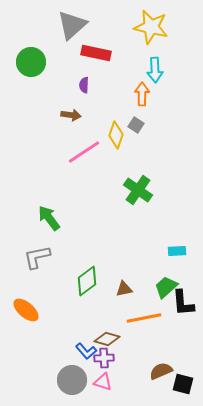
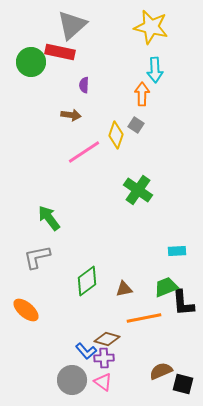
red rectangle: moved 36 px left, 1 px up
green trapezoid: rotated 20 degrees clockwise
pink triangle: rotated 18 degrees clockwise
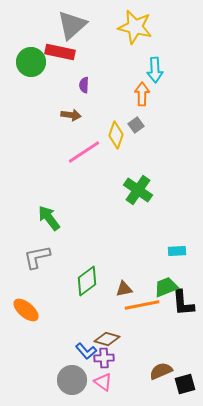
yellow star: moved 16 px left
gray square: rotated 21 degrees clockwise
orange line: moved 2 px left, 13 px up
black square: moved 2 px right; rotated 30 degrees counterclockwise
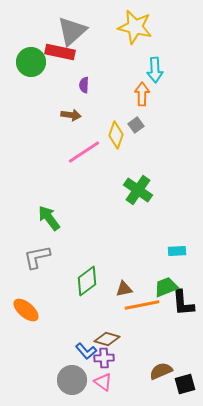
gray triangle: moved 6 px down
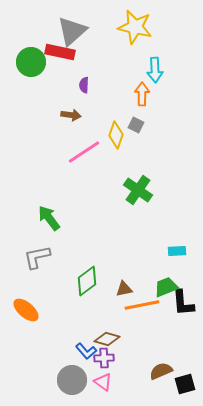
gray square: rotated 28 degrees counterclockwise
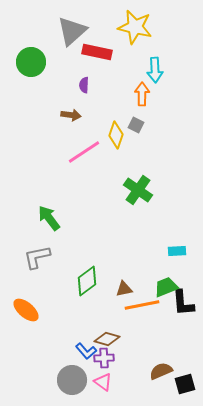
red rectangle: moved 37 px right
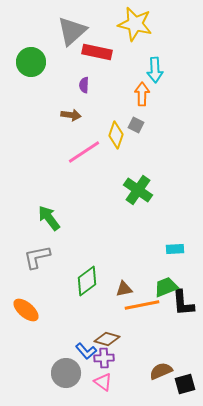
yellow star: moved 3 px up
cyan rectangle: moved 2 px left, 2 px up
gray circle: moved 6 px left, 7 px up
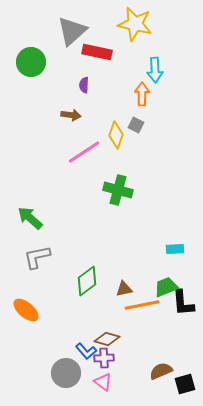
green cross: moved 20 px left; rotated 20 degrees counterclockwise
green arrow: moved 19 px left; rotated 12 degrees counterclockwise
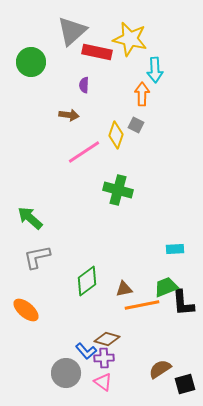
yellow star: moved 5 px left, 15 px down
brown arrow: moved 2 px left
brown semicircle: moved 1 px left, 2 px up; rotated 10 degrees counterclockwise
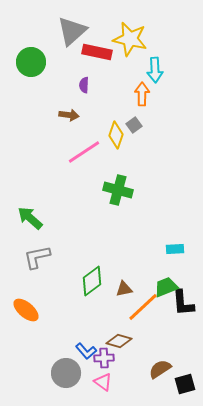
gray square: moved 2 px left; rotated 28 degrees clockwise
green diamond: moved 5 px right
orange line: moved 1 px right, 2 px down; rotated 32 degrees counterclockwise
brown diamond: moved 12 px right, 2 px down
